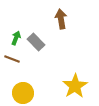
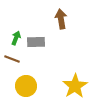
gray rectangle: rotated 48 degrees counterclockwise
yellow circle: moved 3 px right, 7 px up
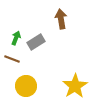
gray rectangle: rotated 30 degrees counterclockwise
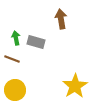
green arrow: rotated 32 degrees counterclockwise
gray rectangle: rotated 48 degrees clockwise
yellow circle: moved 11 px left, 4 px down
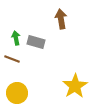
yellow circle: moved 2 px right, 3 px down
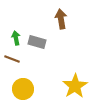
gray rectangle: moved 1 px right
yellow circle: moved 6 px right, 4 px up
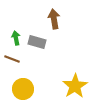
brown arrow: moved 7 px left
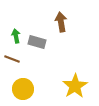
brown arrow: moved 7 px right, 3 px down
green arrow: moved 2 px up
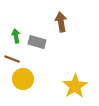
yellow circle: moved 10 px up
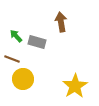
green arrow: rotated 32 degrees counterclockwise
